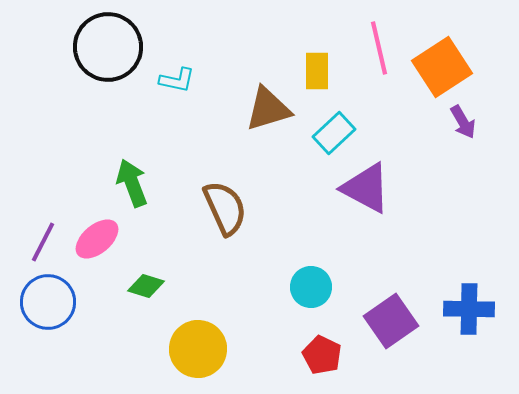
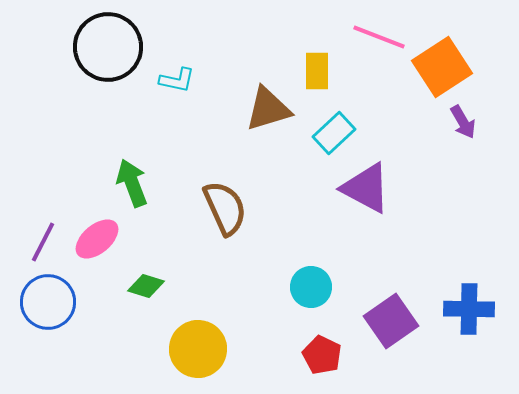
pink line: moved 11 px up; rotated 56 degrees counterclockwise
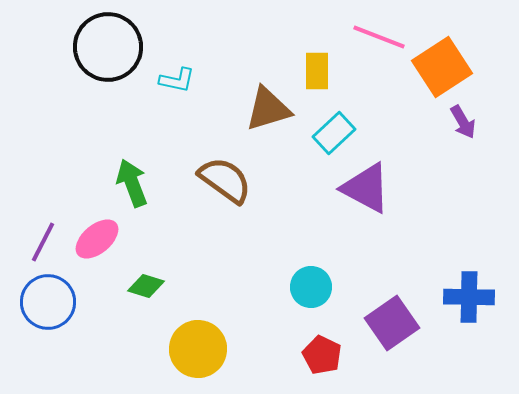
brown semicircle: moved 28 px up; rotated 30 degrees counterclockwise
blue cross: moved 12 px up
purple square: moved 1 px right, 2 px down
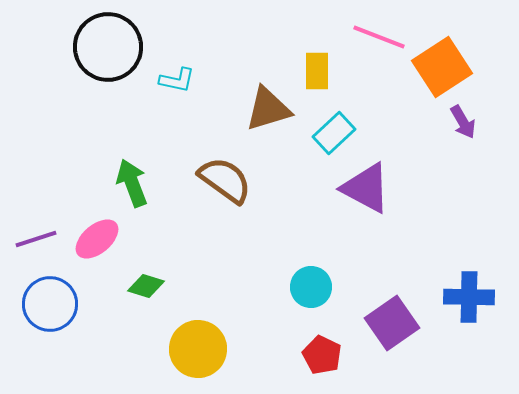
purple line: moved 7 px left, 3 px up; rotated 45 degrees clockwise
blue circle: moved 2 px right, 2 px down
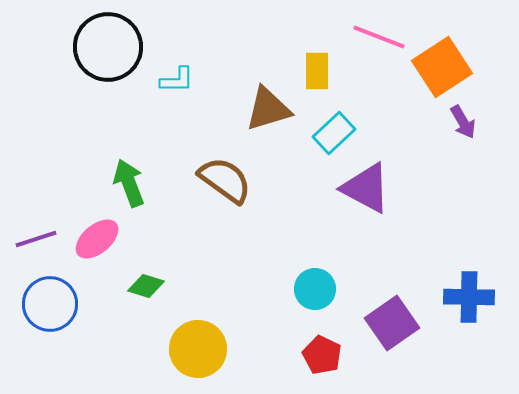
cyan L-shape: rotated 12 degrees counterclockwise
green arrow: moved 3 px left
cyan circle: moved 4 px right, 2 px down
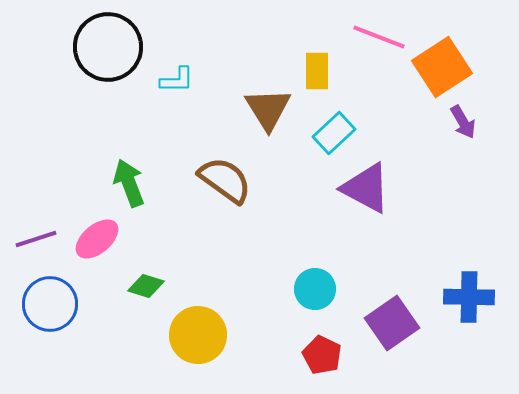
brown triangle: rotated 45 degrees counterclockwise
yellow circle: moved 14 px up
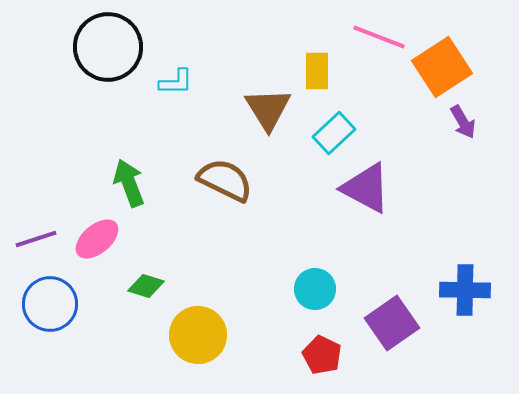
cyan L-shape: moved 1 px left, 2 px down
brown semicircle: rotated 10 degrees counterclockwise
blue cross: moved 4 px left, 7 px up
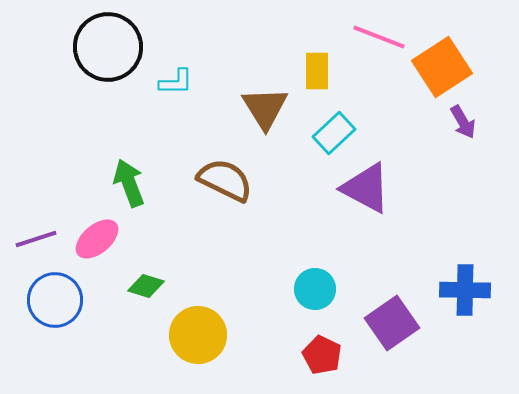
brown triangle: moved 3 px left, 1 px up
blue circle: moved 5 px right, 4 px up
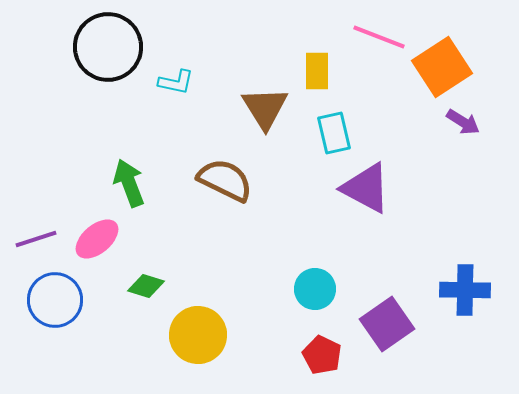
cyan L-shape: rotated 12 degrees clockwise
purple arrow: rotated 28 degrees counterclockwise
cyan rectangle: rotated 60 degrees counterclockwise
purple square: moved 5 px left, 1 px down
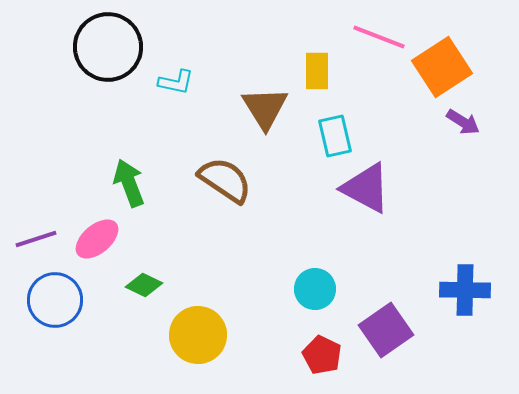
cyan rectangle: moved 1 px right, 3 px down
brown semicircle: rotated 8 degrees clockwise
green diamond: moved 2 px left, 1 px up; rotated 9 degrees clockwise
purple square: moved 1 px left, 6 px down
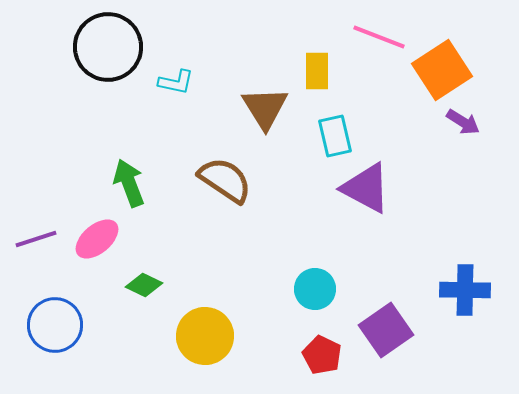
orange square: moved 3 px down
blue circle: moved 25 px down
yellow circle: moved 7 px right, 1 px down
